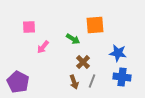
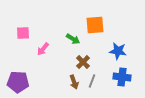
pink square: moved 6 px left, 6 px down
pink arrow: moved 2 px down
blue star: moved 2 px up
purple pentagon: rotated 25 degrees counterclockwise
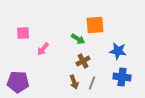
green arrow: moved 5 px right
brown cross: moved 1 px up; rotated 16 degrees clockwise
gray line: moved 2 px down
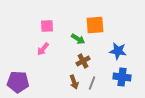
pink square: moved 24 px right, 7 px up
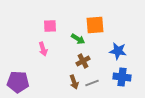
pink square: moved 3 px right
pink arrow: rotated 56 degrees counterclockwise
gray line: rotated 48 degrees clockwise
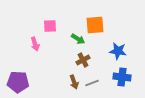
pink arrow: moved 8 px left, 5 px up
brown cross: moved 1 px up
